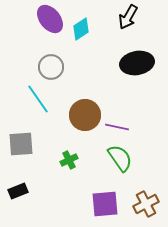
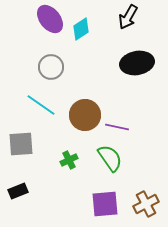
cyan line: moved 3 px right, 6 px down; rotated 20 degrees counterclockwise
green semicircle: moved 10 px left
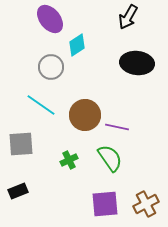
cyan diamond: moved 4 px left, 16 px down
black ellipse: rotated 16 degrees clockwise
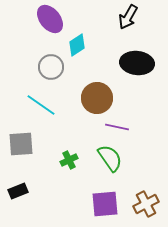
brown circle: moved 12 px right, 17 px up
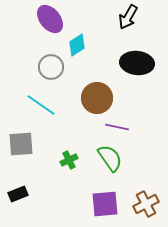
black rectangle: moved 3 px down
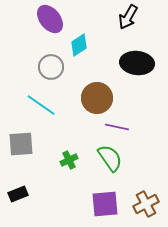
cyan diamond: moved 2 px right
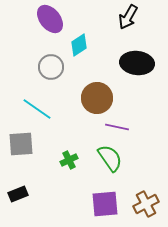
cyan line: moved 4 px left, 4 px down
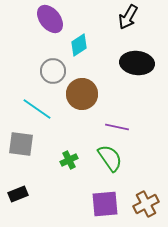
gray circle: moved 2 px right, 4 px down
brown circle: moved 15 px left, 4 px up
gray square: rotated 12 degrees clockwise
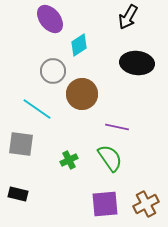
black rectangle: rotated 36 degrees clockwise
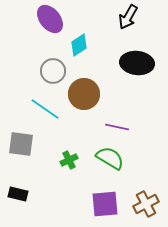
brown circle: moved 2 px right
cyan line: moved 8 px right
green semicircle: rotated 24 degrees counterclockwise
